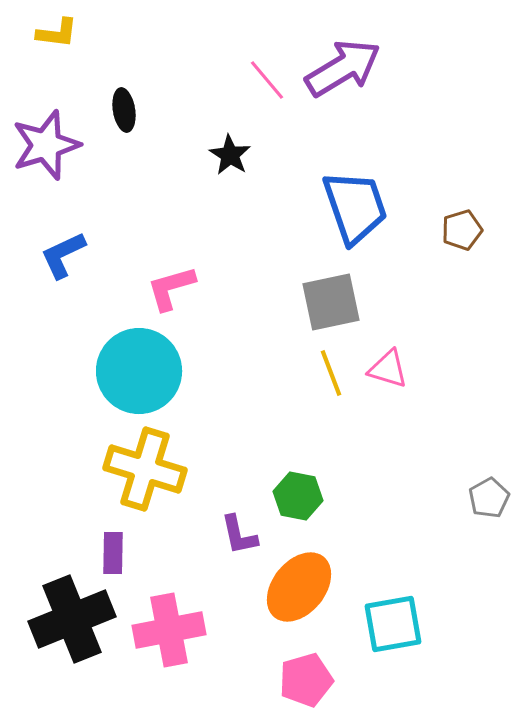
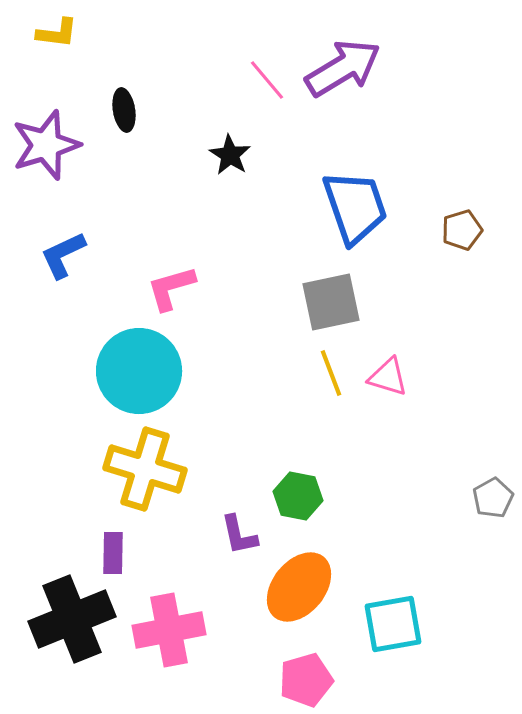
pink triangle: moved 8 px down
gray pentagon: moved 4 px right
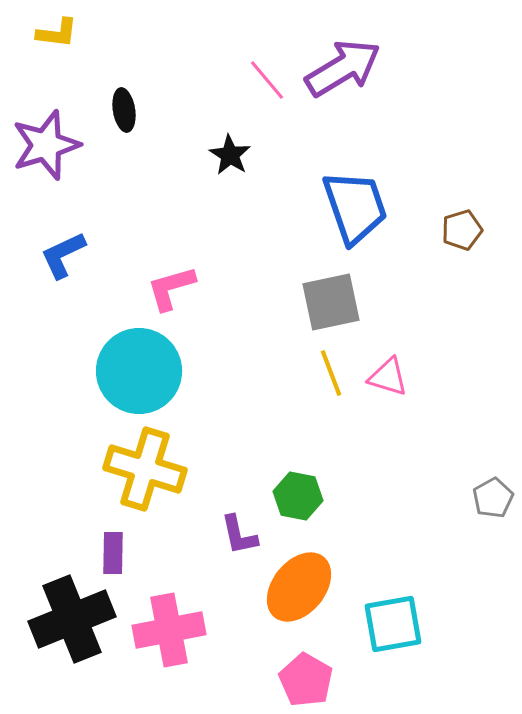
pink pentagon: rotated 26 degrees counterclockwise
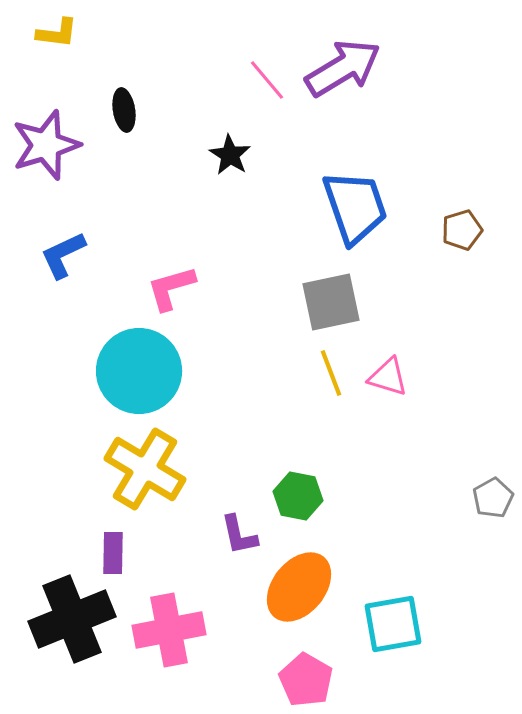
yellow cross: rotated 14 degrees clockwise
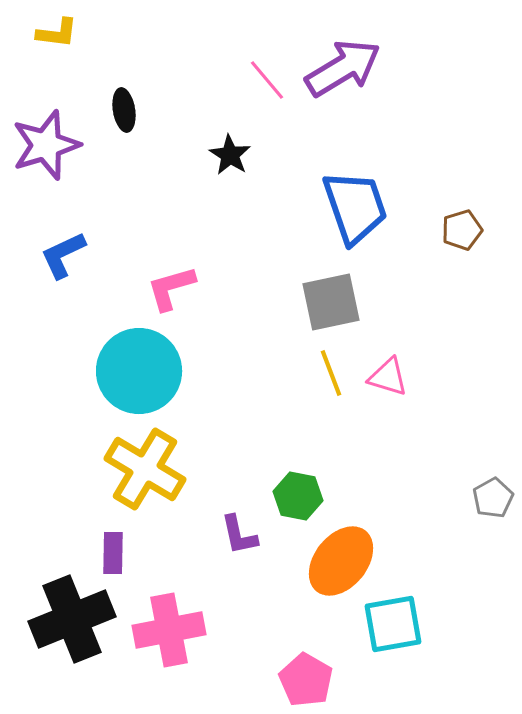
orange ellipse: moved 42 px right, 26 px up
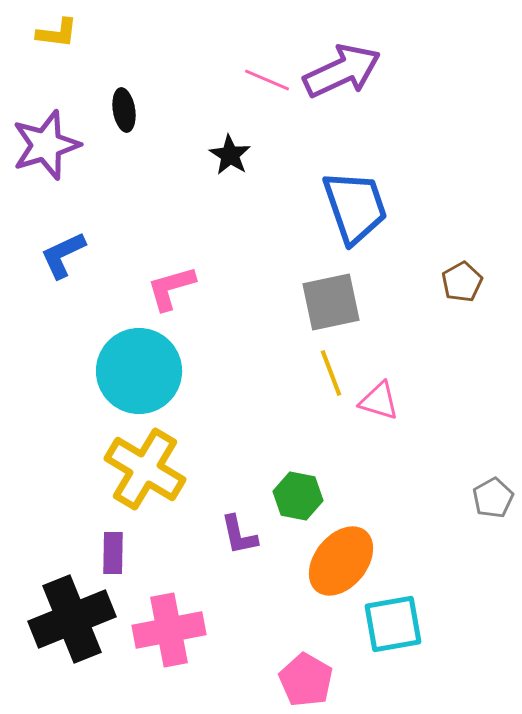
purple arrow: moved 1 px left, 3 px down; rotated 6 degrees clockwise
pink line: rotated 27 degrees counterclockwise
brown pentagon: moved 52 px down; rotated 12 degrees counterclockwise
pink triangle: moved 9 px left, 24 px down
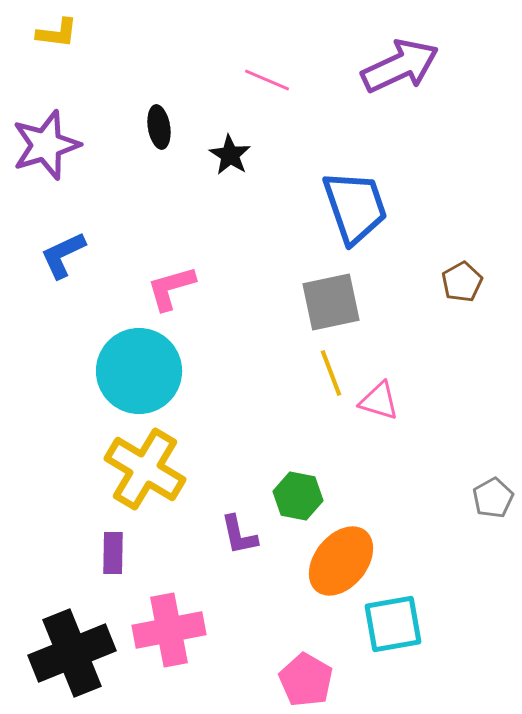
purple arrow: moved 58 px right, 5 px up
black ellipse: moved 35 px right, 17 px down
black cross: moved 34 px down
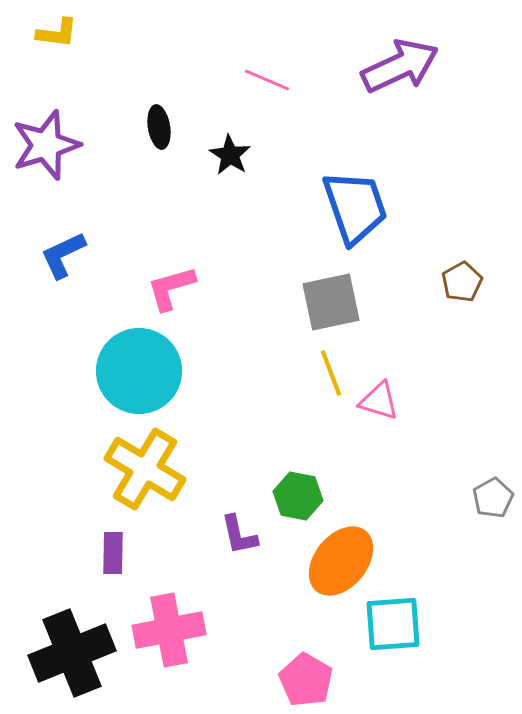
cyan square: rotated 6 degrees clockwise
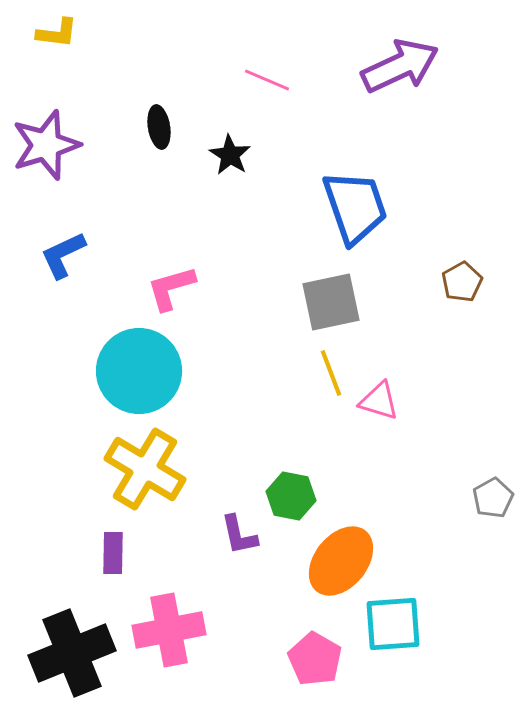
green hexagon: moved 7 px left
pink pentagon: moved 9 px right, 21 px up
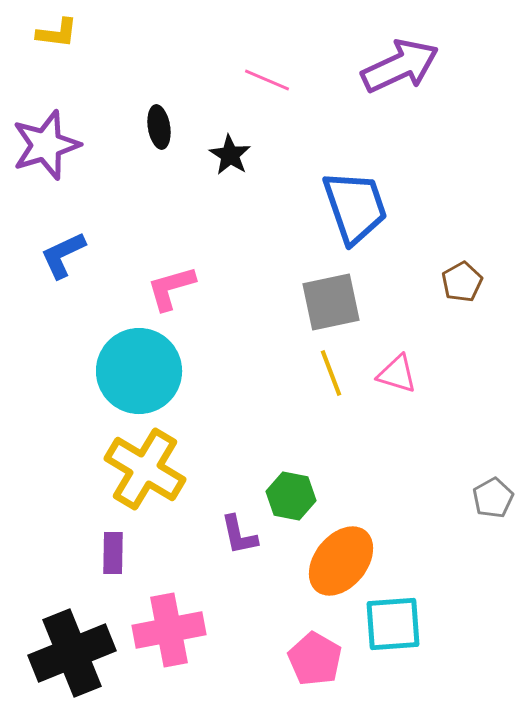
pink triangle: moved 18 px right, 27 px up
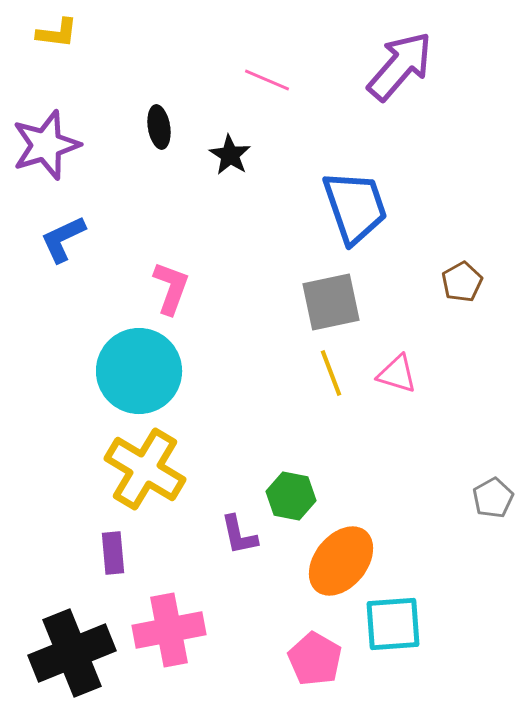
purple arrow: rotated 24 degrees counterclockwise
blue L-shape: moved 16 px up
pink L-shape: rotated 126 degrees clockwise
purple rectangle: rotated 6 degrees counterclockwise
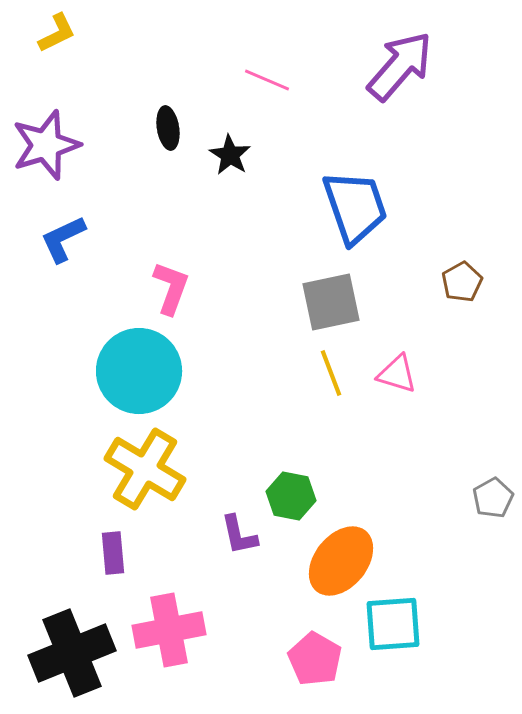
yellow L-shape: rotated 33 degrees counterclockwise
black ellipse: moved 9 px right, 1 px down
